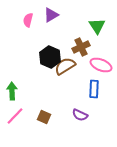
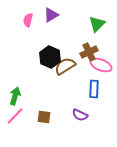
green triangle: moved 2 px up; rotated 18 degrees clockwise
brown cross: moved 8 px right, 5 px down
green arrow: moved 3 px right, 5 px down; rotated 18 degrees clockwise
brown square: rotated 16 degrees counterclockwise
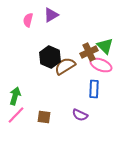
green triangle: moved 8 px right, 22 px down; rotated 30 degrees counterclockwise
pink line: moved 1 px right, 1 px up
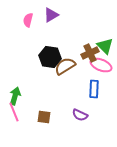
brown cross: moved 1 px right, 1 px down
black hexagon: rotated 15 degrees counterclockwise
pink line: moved 2 px left, 3 px up; rotated 66 degrees counterclockwise
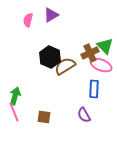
black hexagon: rotated 15 degrees clockwise
purple semicircle: moved 4 px right; rotated 35 degrees clockwise
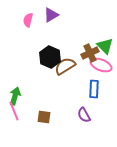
pink line: moved 1 px up
